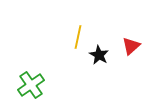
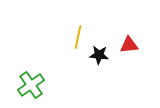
red triangle: moved 2 px left, 1 px up; rotated 36 degrees clockwise
black star: rotated 24 degrees counterclockwise
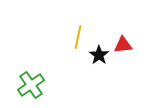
red triangle: moved 6 px left
black star: rotated 30 degrees clockwise
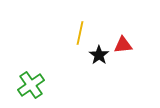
yellow line: moved 2 px right, 4 px up
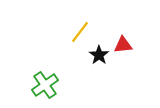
yellow line: moved 1 px up; rotated 25 degrees clockwise
green cross: moved 14 px right
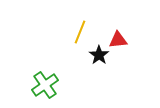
yellow line: rotated 15 degrees counterclockwise
red triangle: moved 5 px left, 5 px up
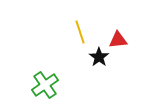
yellow line: rotated 40 degrees counterclockwise
black star: moved 2 px down
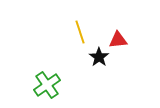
green cross: moved 2 px right
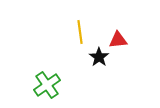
yellow line: rotated 10 degrees clockwise
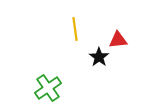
yellow line: moved 5 px left, 3 px up
green cross: moved 1 px right, 3 px down
